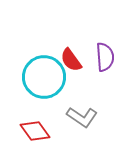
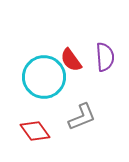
gray L-shape: rotated 56 degrees counterclockwise
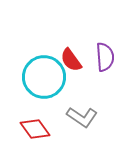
gray L-shape: rotated 56 degrees clockwise
red diamond: moved 2 px up
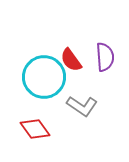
gray L-shape: moved 11 px up
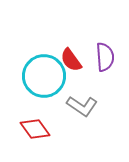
cyan circle: moved 1 px up
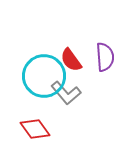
gray L-shape: moved 16 px left, 13 px up; rotated 16 degrees clockwise
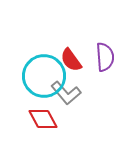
red diamond: moved 8 px right, 10 px up; rotated 8 degrees clockwise
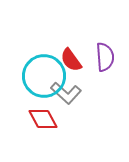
gray L-shape: rotated 8 degrees counterclockwise
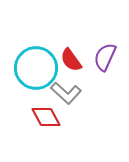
purple semicircle: rotated 152 degrees counterclockwise
cyan circle: moved 8 px left, 8 px up
red diamond: moved 3 px right, 2 px up
